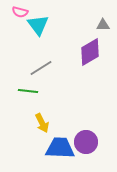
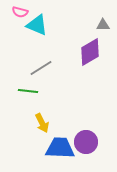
cyan triangle: moved 1 px left; rotated 30 degrees counterclockwise
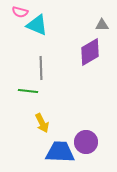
gray triangle: moved 1 px left
gray line: rotated 60 degrees counterclockwise
blue trapezoid: moved 4 px down
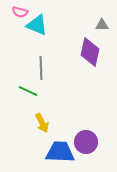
purple diamond: rotated 48 degrees counterclockwise
green line: rotated 18 degrees clockwise
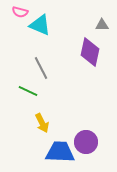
cyan triangle: moved 3 px right
gray line: rotated 25 degrees counterclockwise
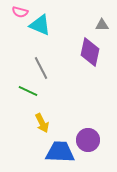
purple circle: moved 2 px right, 2 px up
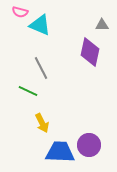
purple circle: moved 1 px right, 5 px down
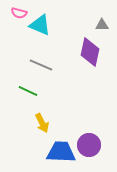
pink semicircle: moved 1 px left, 1 px down
gray line: moved 3 px up; rotated 40 degrees counterclockwise
blue trapezoid: moved 1 px right
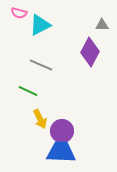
cyan triangle: rotated 50 degrees counterclockwise
purple diamond: rotated 16 degrees clockwise
yellow arrow: moved 2 px left, 4 px up
purple circle: moved 27 px left, 14 px up
